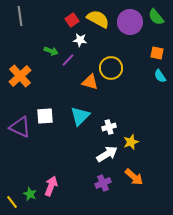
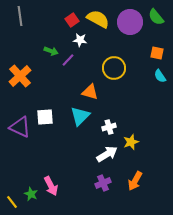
yellow circle: moved 3 px right
orange triangle: moved 10 px down
white square: moved 1 px down
orange arrow: moved 1 px right, 4 px down; rotated 78 degrees clockwise
pink arrow: rotated 132 degrees clockwise
green star: moved 1 px right
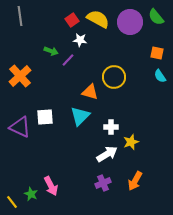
yellow circle: moved 9 px down
white cross: moved 2 px right; rotated 16 degrees clockwise
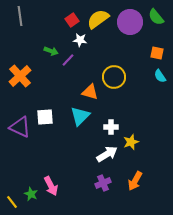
yellow semicircle: rotated 65 degrees counterclockwise
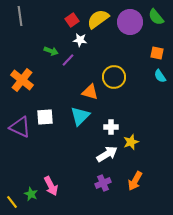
orange cross: moved 2 px right, 4 px down; rotated 10 degrees counterclockwise
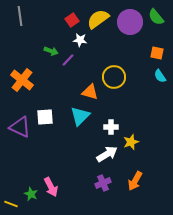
pink arrow: moved 1 px down
yellow line: moved 1 px left, 2 px down; rotated 32 degrees counterclockwise
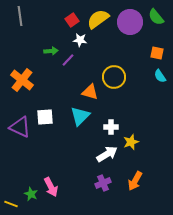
green arrow: rotated 24 degrees counterclockwise
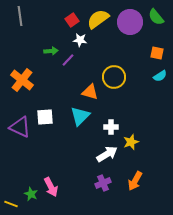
cyan semicircle: rotated 88 degrees counterclockwise
